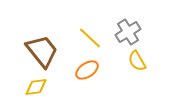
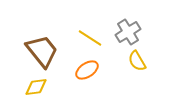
yellow line: rotated 10 degrees counterclockwise
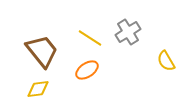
yellow semicircle: moved 29 px right
yellow diamond: moved 2 px right, 2 px down
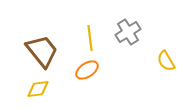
yellow line: rotated 50 degrees clockwise
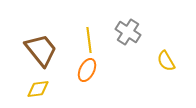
gray cross: rotated 25 degrees counterclockwise
yellow line: moved 1 px left, 2 px down
brown trapezoid: moved 1 px left, 1 px up
orange ellipse: rotated 30 degrees counterclockwise
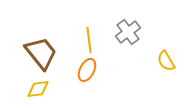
gray cross: rotated 20 degrees clockwise
brown trapezoid: moved 3 px down
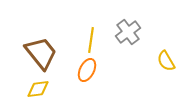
yellow line: moved 2 px right; rotated 15 degrees clockwise
